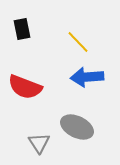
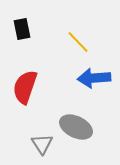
blue arrow: moved 7 px right, 1 px down
red semicircle: rotated 88 degrees clockwise
gray ellipse: moved 1 px left
gray triangle: moved 3 px right, 1 px down
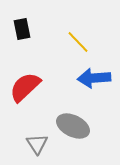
red semicircle: rotated 28 degrees clockwise
gray ellipse: moved 3 px left, 1 px up
gray triangle: moved 5 px left
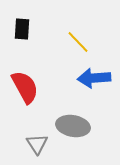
black rectangle: rotated 15 degrees clockwise
red semicircle: rotated 104 degrees clockwise
gray ellipse: rotated 16 degrees counterclockwise
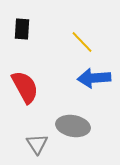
yellow line: moved 4 px right
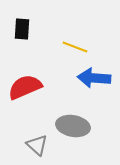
yellow line: moved 7 px left, 5 px down; rotated 25 degrees counterclockwise
blue arrow: rotated 8 degrees clockwise
red semicircle: rotated 84 degrees counterclockwise
gray triangle: moved 1 px down; rotated 15 degrees counterclockwise
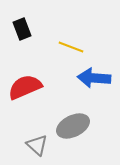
black rectangle: rotated 25 degrees counterclockwise
yellow line: moved 4 px left
gray ellipse: rotated 36 degrees counterclockwise
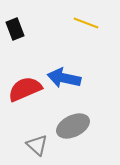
black rectangle: moved 7 px left
yellow line: moved 15 px right, 24 px up
blue arrow: moved 30 px left; rotated 8 degrees clockwise
red semicircle: moved 2 px down
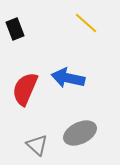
yellow line: rotated 20 degrees clockwise
blue arrow: moved 4 px right
red semicircle: rotated 44 degrees counterclockwise
gray ellipse: moved 7 px right, 7 px down
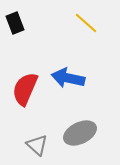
black rectangle: moved 6 px up
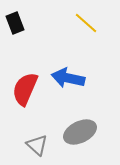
gray ellipse: moved 1 px up
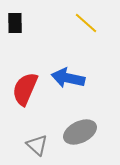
black rectangle: rotated 20 degrees clockwise
